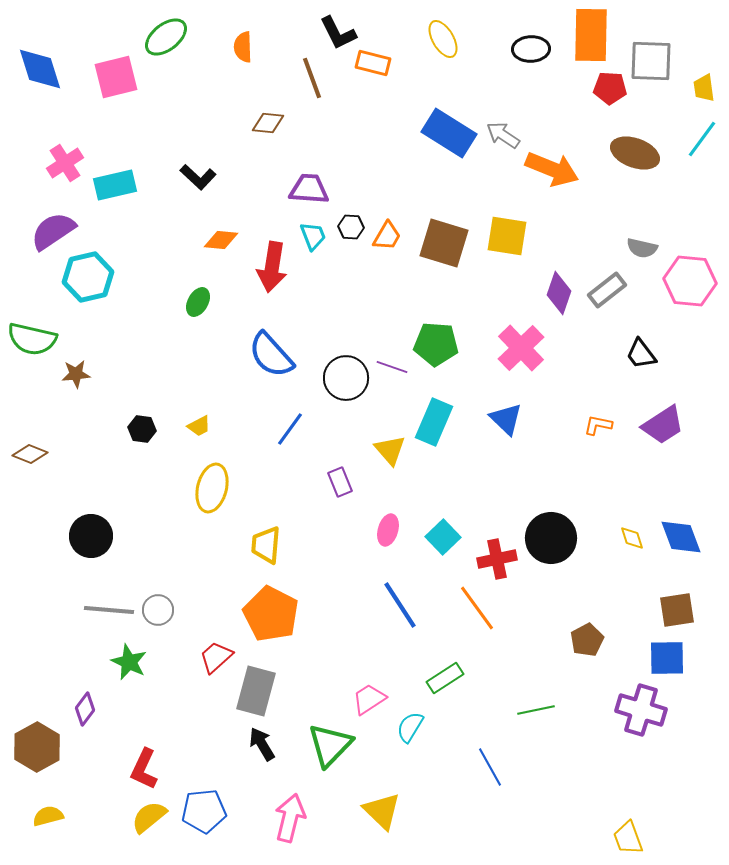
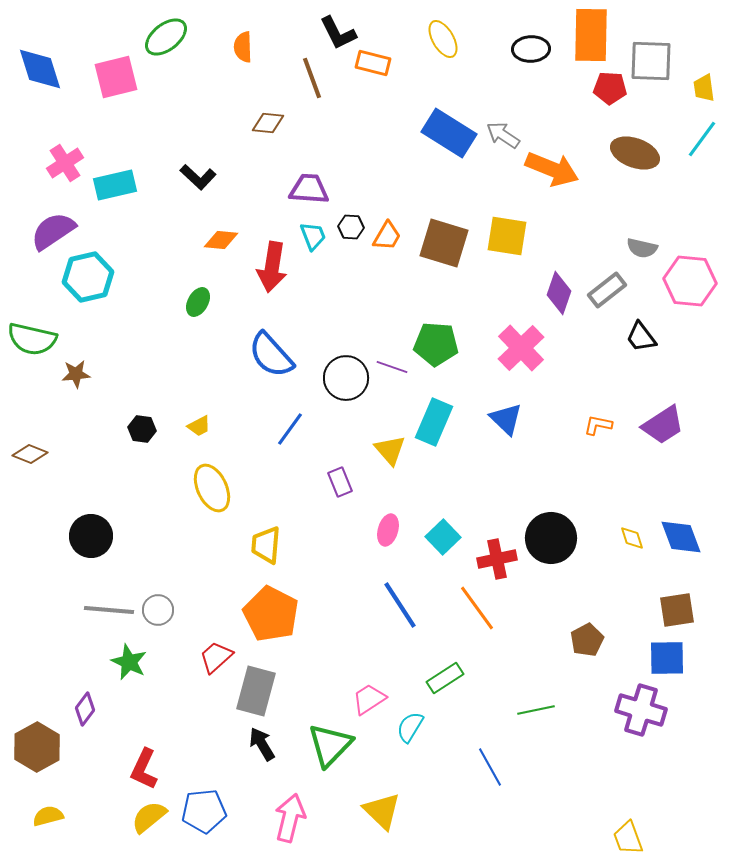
black trapezoid at (641, 354): moved 17 px up
yellow ellipse at (212, 488): rotated 39 degrees counterclockwise
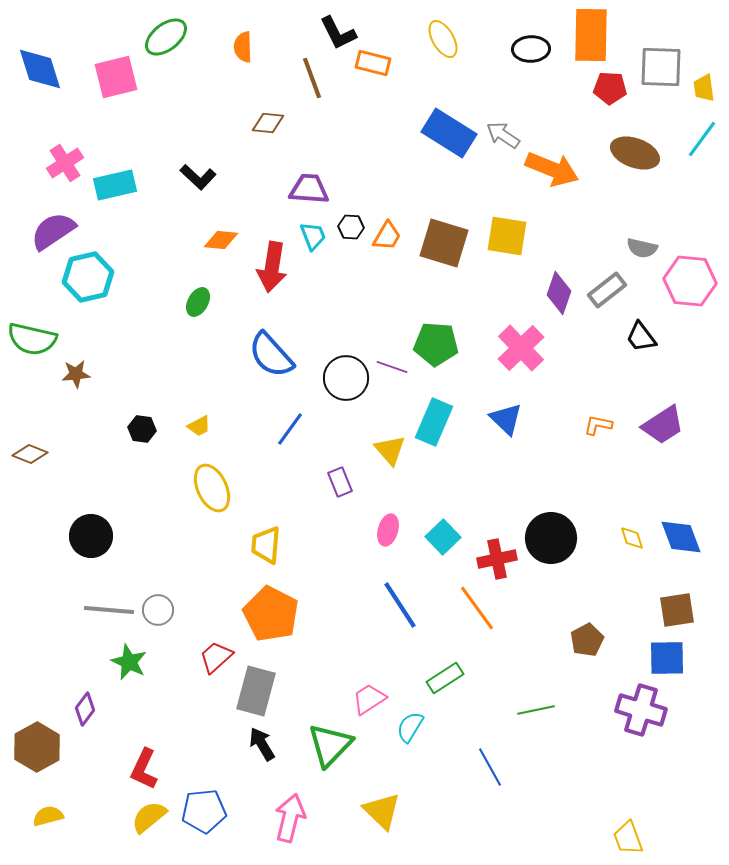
gray square at (651, 61): moved 10 px right, 6 px down
